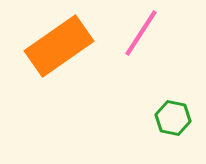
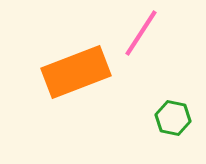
orange rectangle: moved 17 px right, 26 px down; rotated 14 degrees clockwise
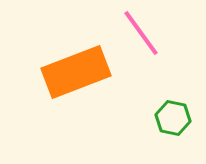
pink line: rotated 69 degrees counterclockwise
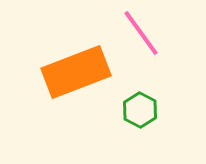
green hexagon: moved 33 px left, 8 px up; rotated 16 degrees clockwise
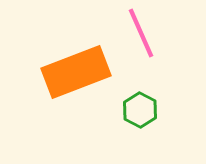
pink line: rotated 12 degrees clockwise
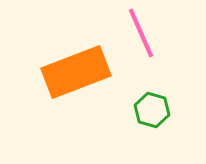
green hexagon: moved 12 px right; rotated 12 degrees counterclockwise
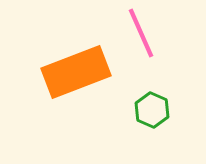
green hexagon: rotated 8 degrees clockwise
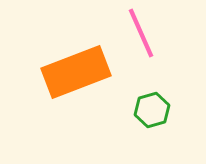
green hexagon: rotated 20 degrees clockwise
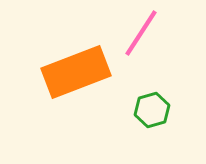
pink line: rotated 57 degrees clockwise
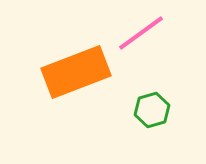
pink line: rotated 21 degrees clockwise
